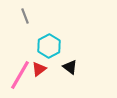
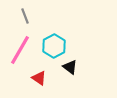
cyan hexagon: moved 5 px right
red triangle: moved 9 px down; rotated 49 degrees counterclockwise
pink line: moved 25 px up
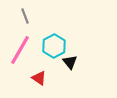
black triangle: moved 5 px up; rotated 14 degrees clockwise
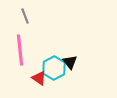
cyan hexagon: moved 22 px down
pink line: rotated 36 degrees counterclockwise
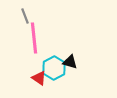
pink line: moved 14 px right, 12 px up
black triangle: rotated 35 degrees counterclockwise
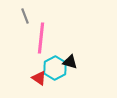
pink line: moved 7 px right; rotated 12 degrees clockwise
cyan hexagon: moved 1 px right
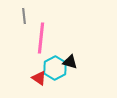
gray line: moved 1 px left; rotated 14 degrees clockwise
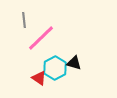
gray line: moved 4 px down
pink line: rotated 40 degrees clockwise
black triangle: moved 4 px right, 1 px down
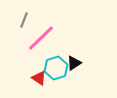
gray line: rotated 28 degrees clockwise
black triangle: rotated 49 degrees counterclockwise
cyan hexagon: moved 1 px right; rotated 10 degrees clockwise
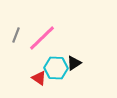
gray line: moved 8 px left, 15 px down
pink line: moved 1 px right
cyan hexagon: rotated 20 degrees clockwise
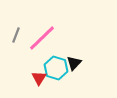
black triangle: rotated 14 degrees counterclockwise
cyan hexagon: rotated 15 degrees clockwise
red triangle: rotated 28 degrees clockwise
